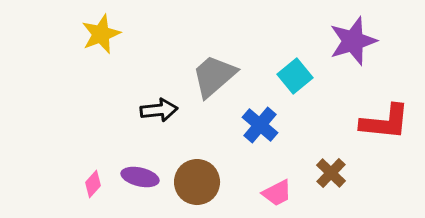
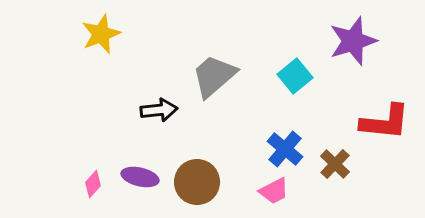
blue cross: moved 25 px right, 24 px down
brown cross: moved 4 px right, 9 px up
pink trapezoid: moved 3 px left, 2 px up
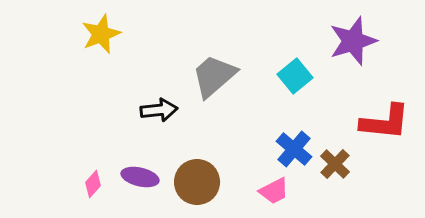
blue cross: moved 9 px right
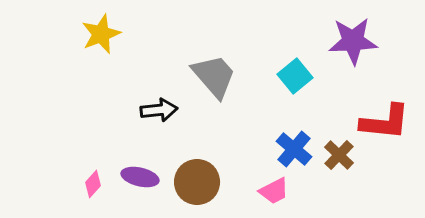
purple star: rotated 15 degrees clockwise
gray trapezoid: rotated 90 degrees clockwise
brown cross: moved 4 px right, 9 px up
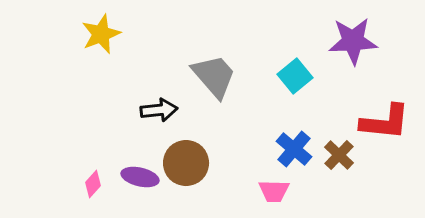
brown circle: moved 11 px left, 19 px up
pink trapezoid: rotated 28 degrees clockwise
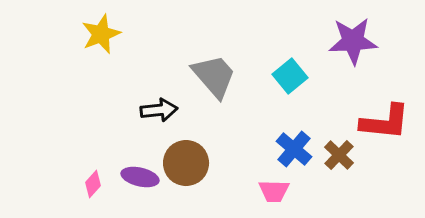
cyan square: moved 5 px left
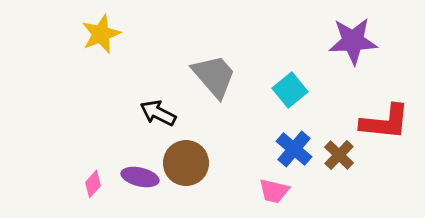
cyan square: moved 14 px down
black arrow: moved 1 px left, 3 px down; rotated 147 degrees counterclockwise
pink trapezoid: rotated 12 degrees clockwise
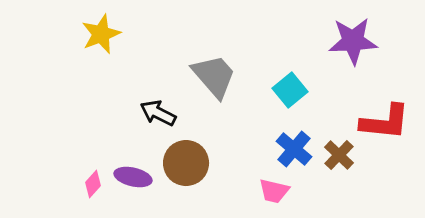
purple ellipse: moved 7 px left
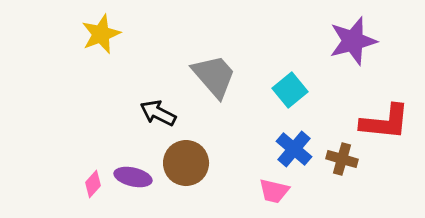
purple star: rotated 12 degrees counterclockwise
brown cross: moved 3 px right, 4 px down; rotated 28 degrees counterclockwise
